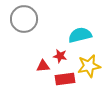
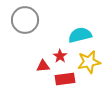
gray circle: moved 1 px right, 1 px down
red star: rotated 24 degrees clockwise
yellow star: moved 4 px up
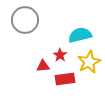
red star: moved 1 px up
yellow star: rotated 15 degrees counterclockwise
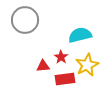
red star: moved 1 px right, 2 px down
yellow star: moved 2 px left, 3 px down
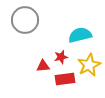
red star: rotated 24 degrees clockwise
yellow star: moved 2 px right
